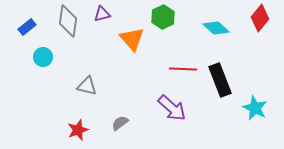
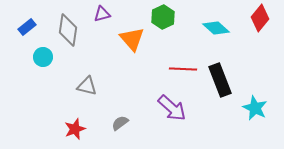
gray diamond: moved 9 px down
red star: moved 3 px left, 1 px up
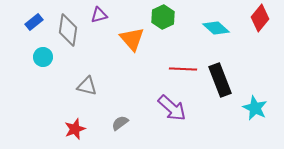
purple triangle: moved 3 px left, 1 px down
blue rectangle: moved 7 px right, 5 px up
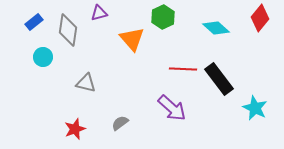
purple triangle: moved 2 px up
black rectangle: moved 1 px left, 1 px up; rotated 16 degrees counterclockwise
gray triangle: moved 1 px left, 3 px up
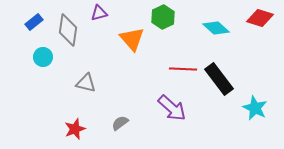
red diamond: rotated 68 degrees clockwise
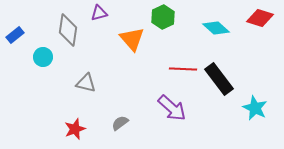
blue rectangle: moved 19 px left, 13 px down
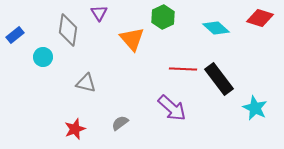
purple triangle: rotated 48 degrees counterclockwise
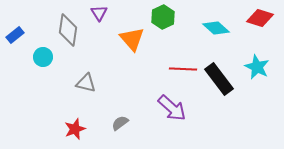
cyan star: moved 2 px right, 41 px up
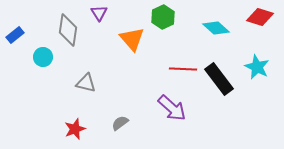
red diamond: moved 1 px up
